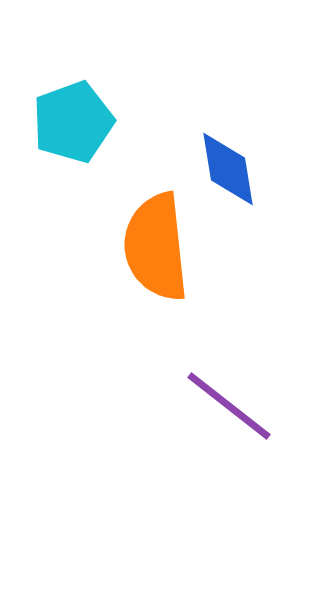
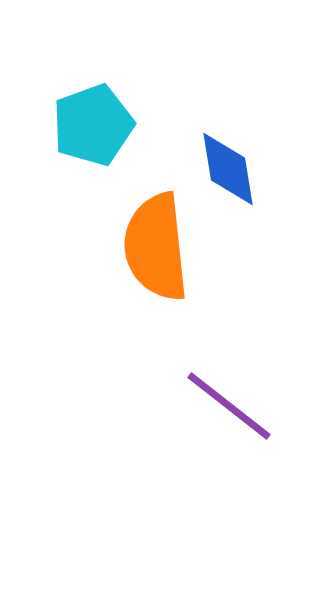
cyan pentagon: moved 20 px right, 3 px down
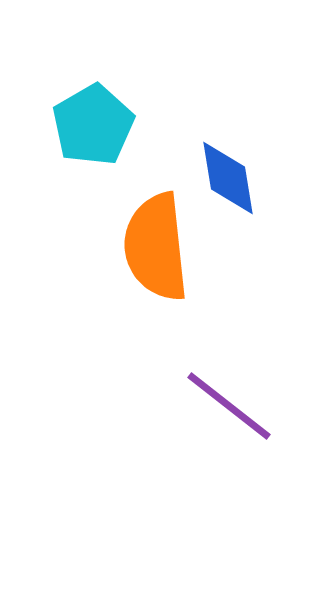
cyan pentagon: rotated 10 degrees counterclockwise
blue diamond: moved 9 px down
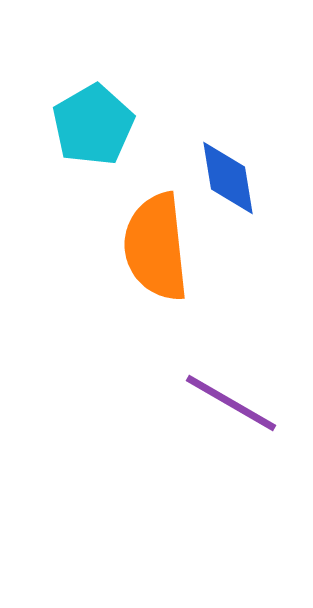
purple line: moved 2 px right, 3 px up; rotated 8 degrees counterclockwise
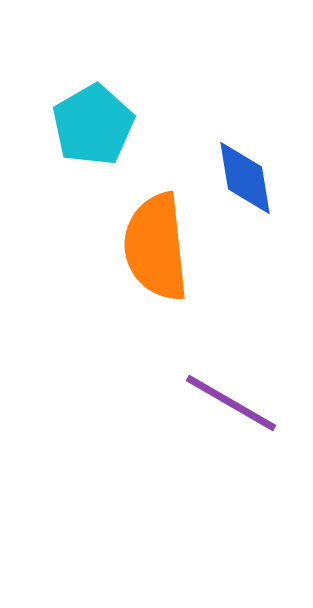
blue diamond: moved 17 px right
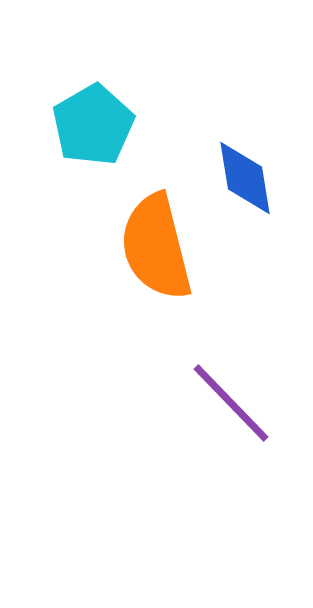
orange semicircle: rotated 8 degrees counterclockwise
purple line: rotated 16 degrees clockwise
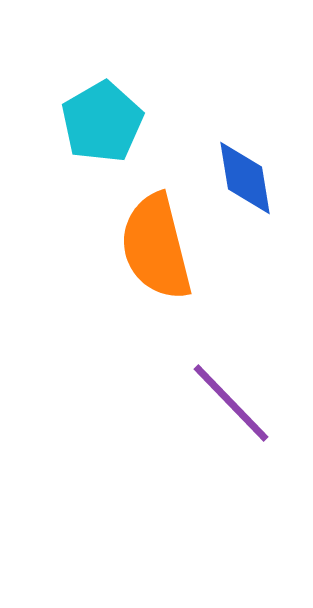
cyan pentagon: moved 9 px right, 3 px up
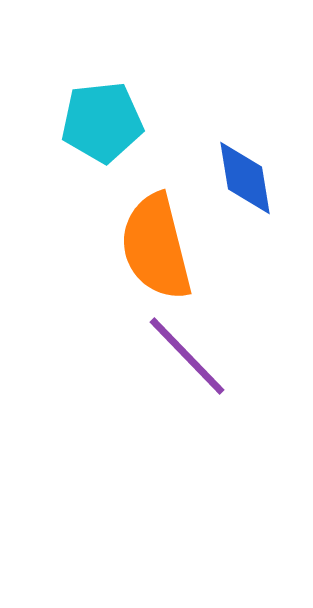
cyan pentagon: rotated 24 degrees clockwise
purple line: moved 44 px left, 47 px up
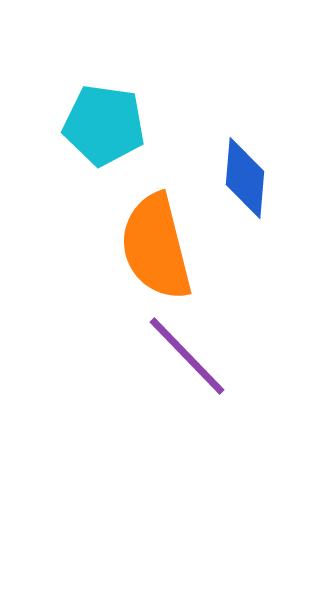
cyan pentagon: moved 2 px right, 3 px down; rotated 14 degrees clockwise
blue diamond: rotated 14 degrees clockwise
